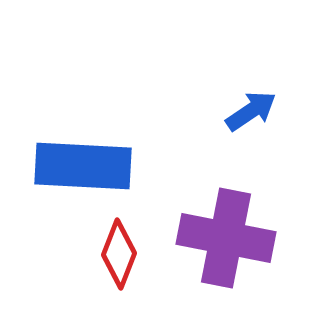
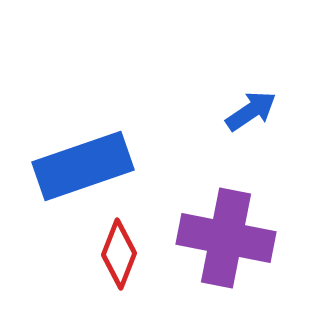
blue rectangle: rotated 22 degrees counterclockwise
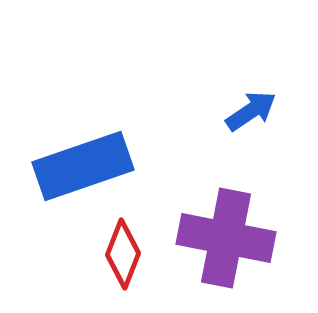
red diamond: moved 4 px right
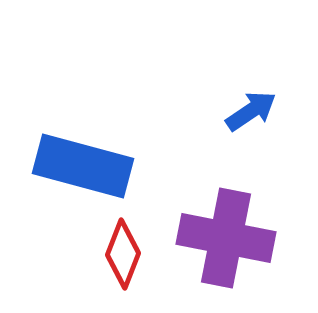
blue rectangle: rotated 34 degrees clockwise
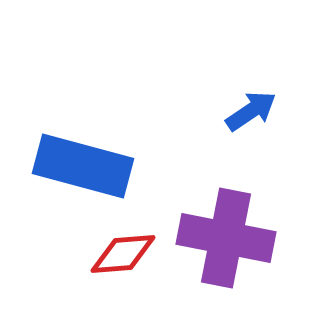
red diamond: rotated 64 degrees clockwise
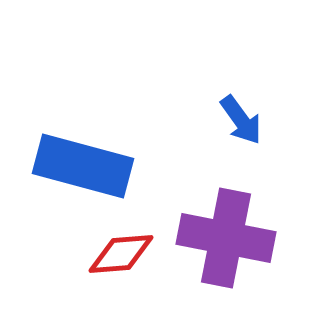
blue arrow: moved 10 px left, 9 px down; rotated 88 degrees clockwise
red diamond: moved 2 px left
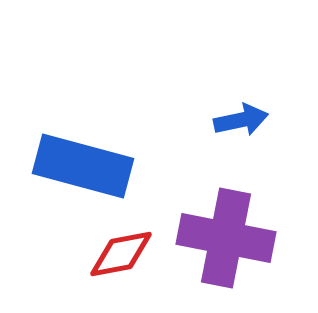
blue arrow: rotated 66 degrees counterclockwise
red diamond: rotated 6 degrees counterclockwise
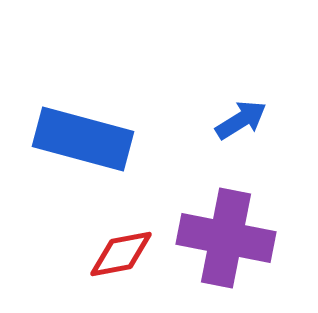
blue arrow: rotated 20 degrees counterclockwise
blue rectangle: moved 27 px up
